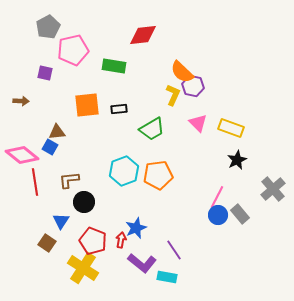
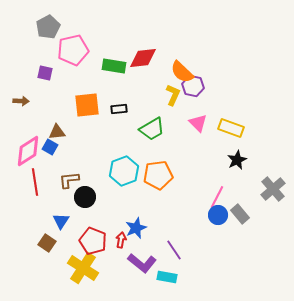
red diamond: moved 23 px down
pink diamond: moved 6 px right, 4 px up; rotated 72 degrees counterclockwise
black circle: moved 1 px right, 5 px up
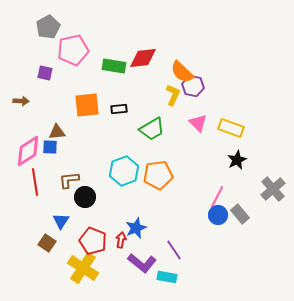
blue square: rotated 28 degrees counterclockwise
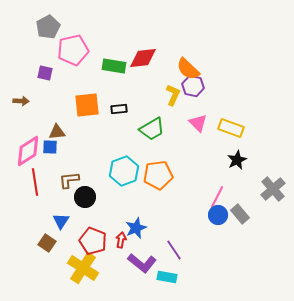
orange semicircle: moved 6 px right, 3 px up
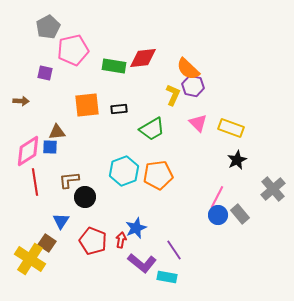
yellow cross: moved 53 px left, 9 px up
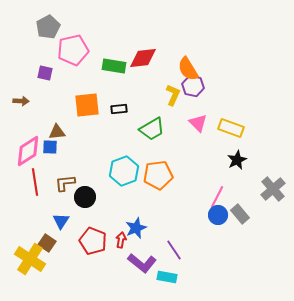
orange semicircle: rotated 15 degrees clockwise
brown L-shape: moved 4 px left, 3 px down
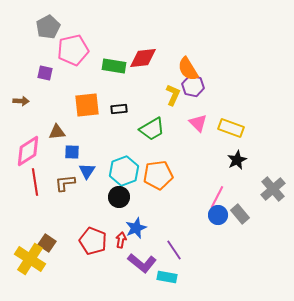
blue square: moved 22 px right, 5 px down
black circle: moved 34 px right
blue triangle: moved 26 px right, 50 px up
